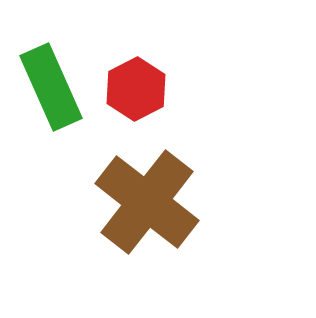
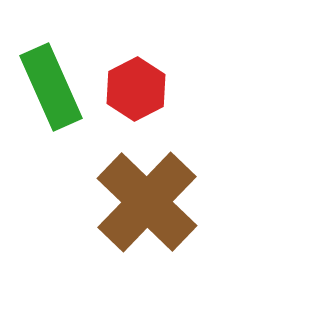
brown cross: rotated 6 degrees clockwise
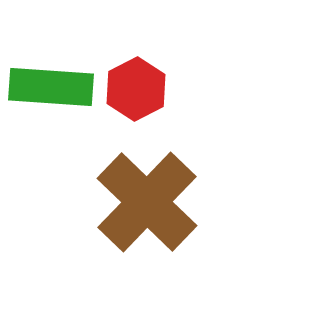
green rectangle: rotated 62 degrees counterclockwise
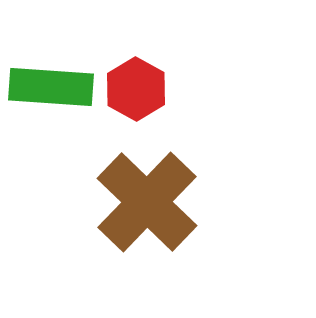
red hexagon: rotated 4 degrees counterclockwise
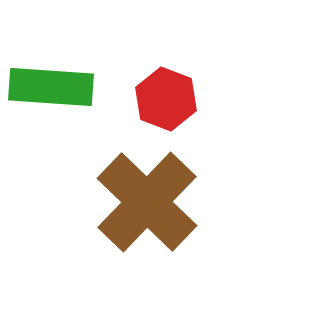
red hexagon: moved 30 px right, 10 px down; rotated 8 degrees counterclockwise
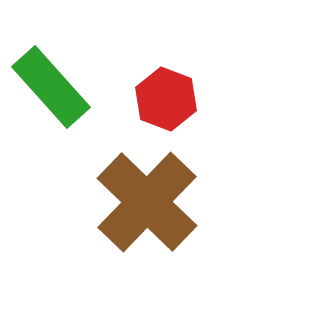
green rectangle: rotated 44 degrees clockwise
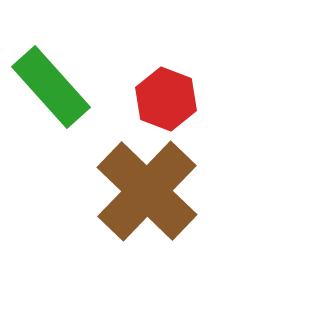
brown cross: moved 11 px up
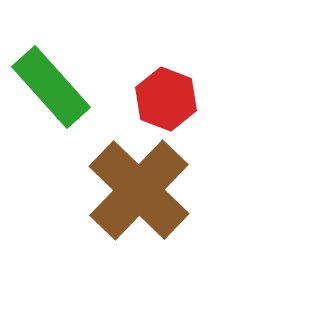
brown cross: moved 8 px left, 1 px up
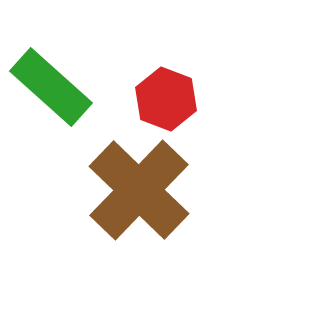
green rectangle: rotated 6 degrees counterclockwise
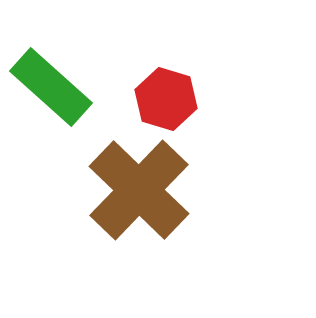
red hexagon: rotated 4 degrees counterclockwise
